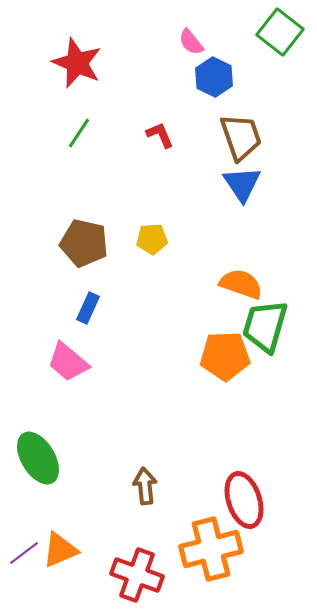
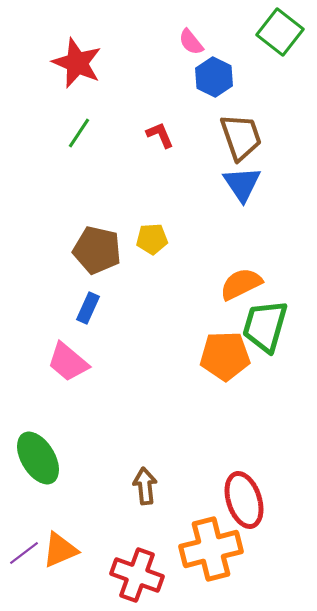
brown pentagon: moved 13 px right, 7 px down
orange semicircle: rotated 45 degrees counterclockwise
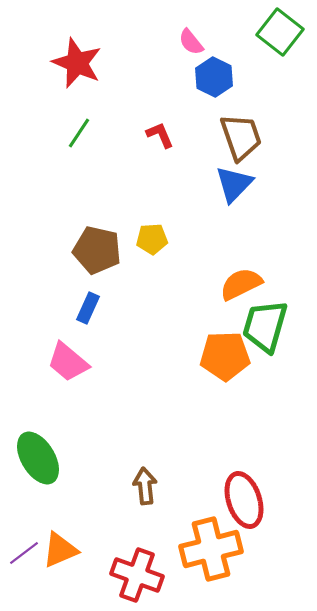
blue triangle: moved 8 px left; rotated 18 degrees clockwise
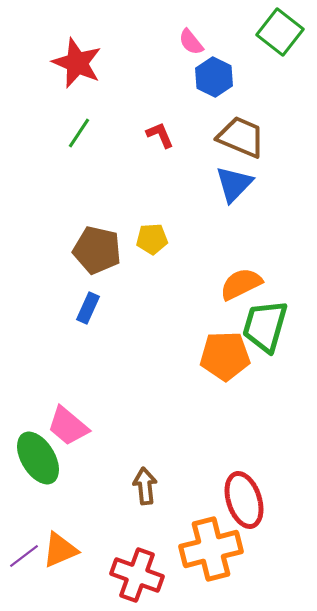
brown trapezoid: rotated 48 degrees counterclockwise
pink trapezoid: moved 64 px down
purple line: moved 3 px down
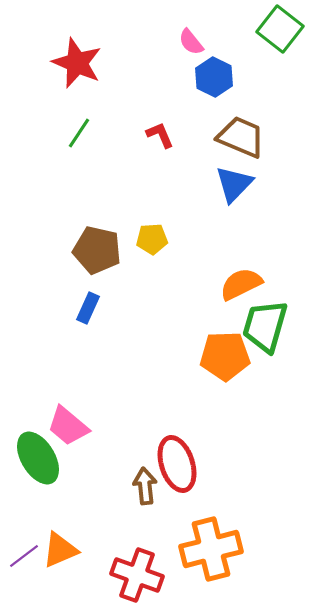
green square: moved 3 px up
red ellipse: moved 67 px left, 36 px up
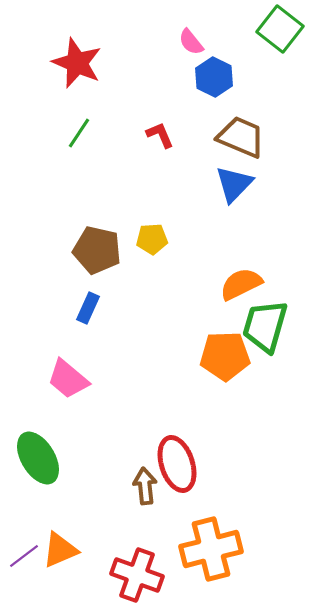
pink trapezoid: moved 47 px up
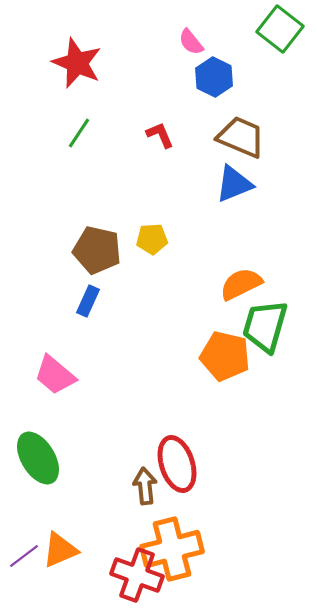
blue triangle: rotated 24 degrees clockwise
blue rectangle: moved 7 px up
orange pentagon: rotated 15 degrees clockwise
pink trapezoid: moved 13 px left, 4 px up
orange cross: moved 39 px left
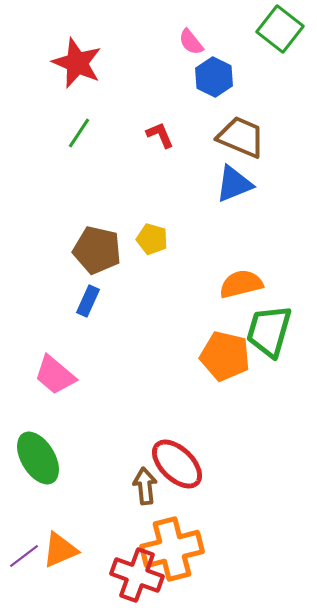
yellow pentagon: rotated 20 degrees clockwise
orange semicircle: rotated 12 degrees clockwise
green trapezoid: moved 4 px right, 5 px down
red ellipse: rotated 28 degrees counterclockwise
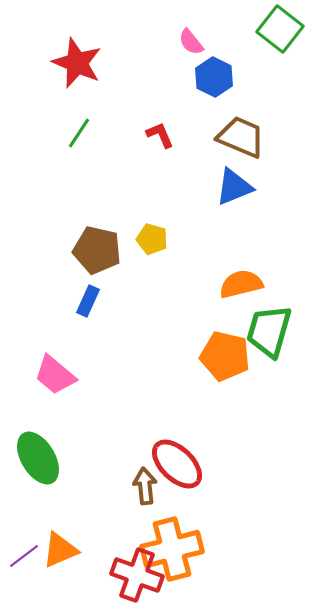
blue triangle: moved 3 px down
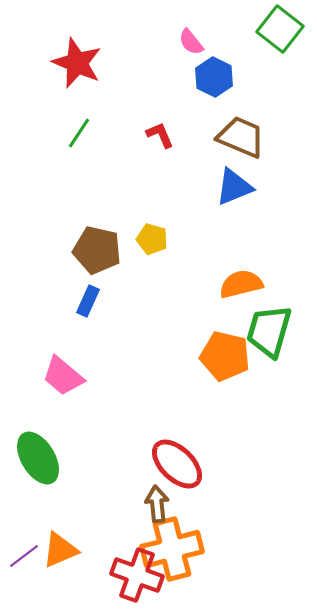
pink trapezoid: moved 8 px right, 1 px down
brown arrow: moved 12 px right, 18 px down
